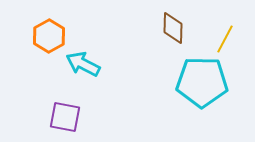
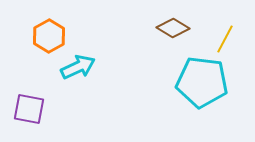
brown diamond: rotated 60 degrees counterclockwise
cyan arrow: moved 5 px left, 3 px down; rotated 128 degrees clockwise
cyan pentagon: rotated 6 degrees clockwise
purple square: moved 36 px left, 8 px up
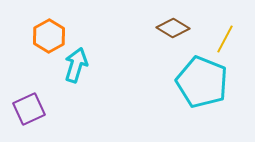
cyan arrow: moved 2 px left, 2 px up; rotated 48 degrees counterclockwise
cyan pentagon: rotated 15 degrees clockwise
purple square: rotated 36 degrees counterclockwise
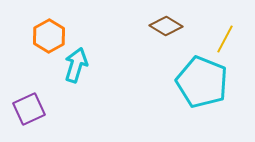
brown diamond: moved 7 px left, 2 px up
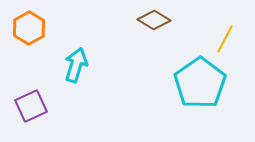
brown diamond: moved 12 px left, 6 px up
orange hexagon: moved 20 px left, 8 px up
cyan pentagon: moved 2 px left, 1 px down; rotated 15 degrees clockwise
purple square: moved 2 px right, 3 px up
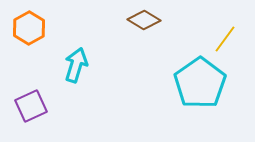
brown diamond: moved 10 px left
yellow line: rotated 8 degrees clockwise
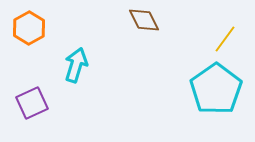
brown diamond: rotated 32 degrees clockwise
cyan pentagon: moved 16 px right, 6 px down
purple square: moved 1 px right, 3 px up
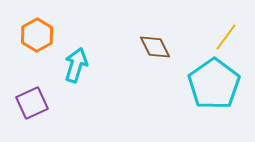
brown diamond: moved 11 px right, 27 px down
orange hexagon: moved 8 px right, 7 px down
yellow line: moved 1 px right, 2 px up
cyan pentagon: moved 2 px left, 5 px up
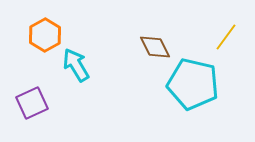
orange hexagon: moved 8 px right
cyan arrow: rotated 48 degrees counterclockwise
cyan pentagon: moved 21 px left; rotated 24 degrees counterclockwise
